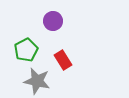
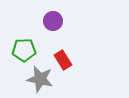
green pentagon: moved 2 px left; rotated 25 degrees clockwise
gray star: moved 3 px right, 2 px up
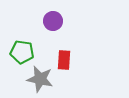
green pentagon: moved 2 px left, 2 px down; rotated 10 degrees clockwise
red rectangle: moved 1 px right; rotated 36 degrees clockwise
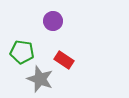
red rectangle: rotated 60 degrees counterclockwise
gray star: rotated 8 degrees clockwise
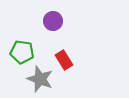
red rectangle: rotated 24 degrees clockwise
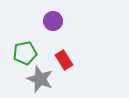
green pentagon: moved 3 px right, 1 px down; rotated 20 degrees counterclockwise
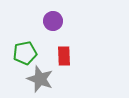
red rectangle: moved 4 px up; rotated 30 degrees clockwise
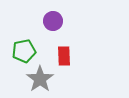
green pentagon: moved 1 px left, 2 px up
gray star: rotated 16 degrees clockwise
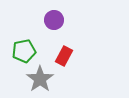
purple circle: moved 1 px right, 1 px up
red rectangle: rotated 30 degrees clockwise
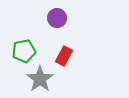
purple circle: moved 3 px right, 2 px up
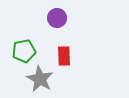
red rectangle: rotated 30 degrees counterclockwise
gray star: rotated 8 degrees counterclockwise
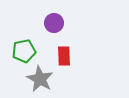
purple circle: moved 3 px left, 5 px down
